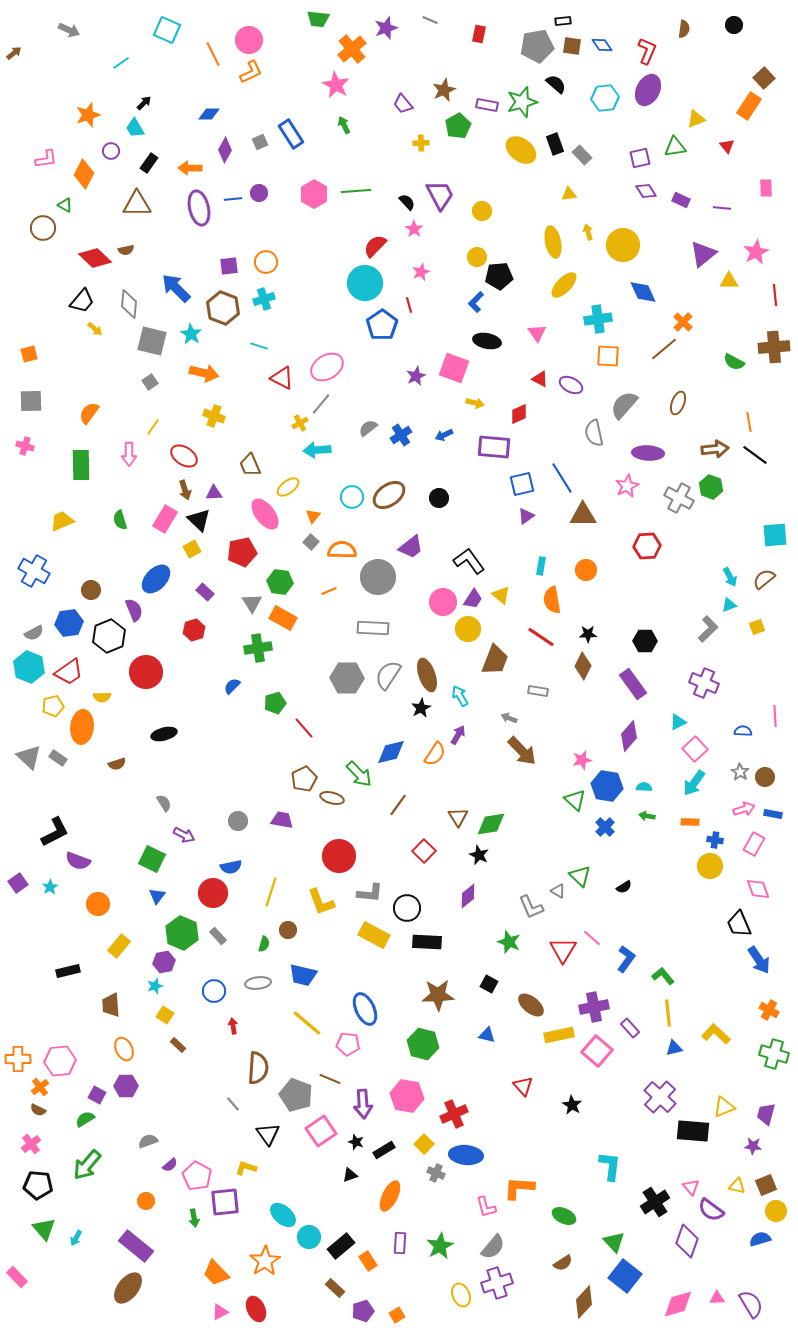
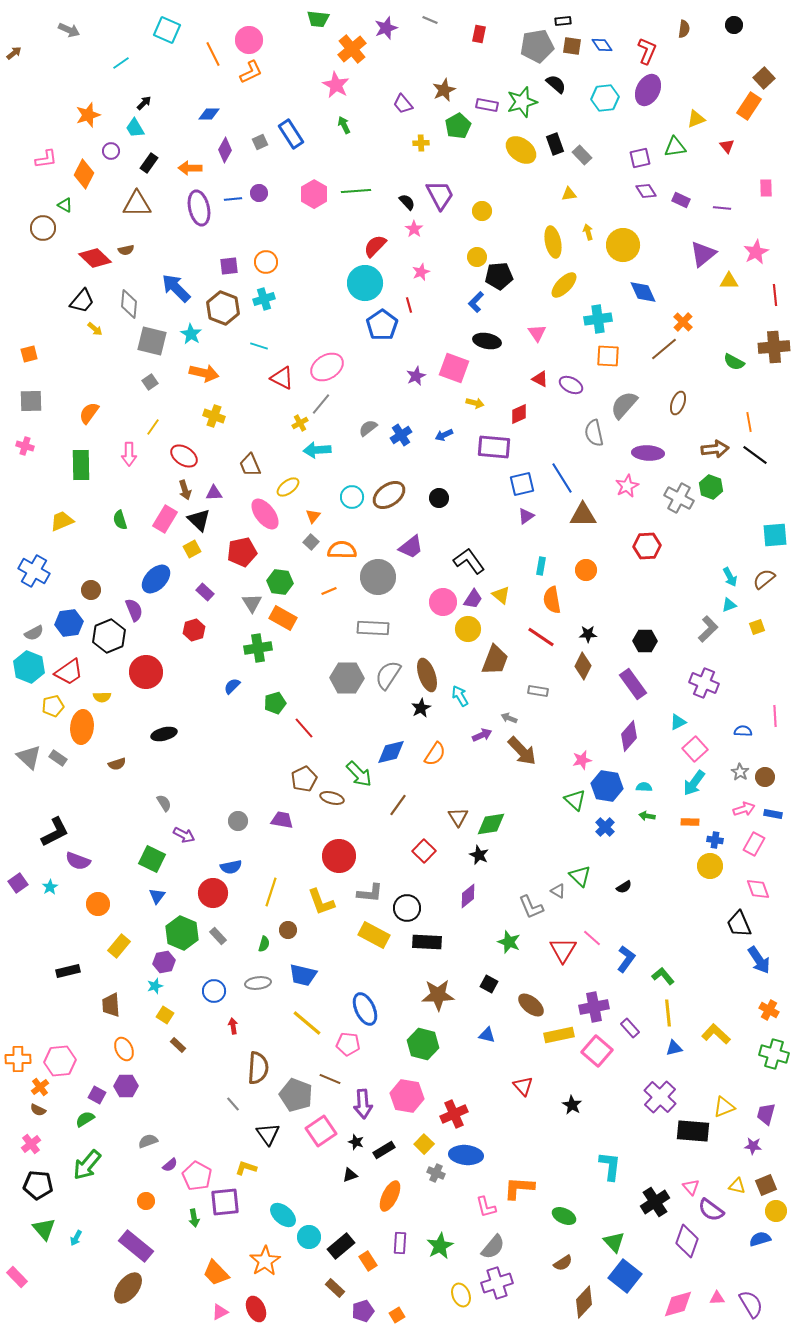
purple arrow at (458, 735): moved 24 px right; rotated 36 degrees clockwise
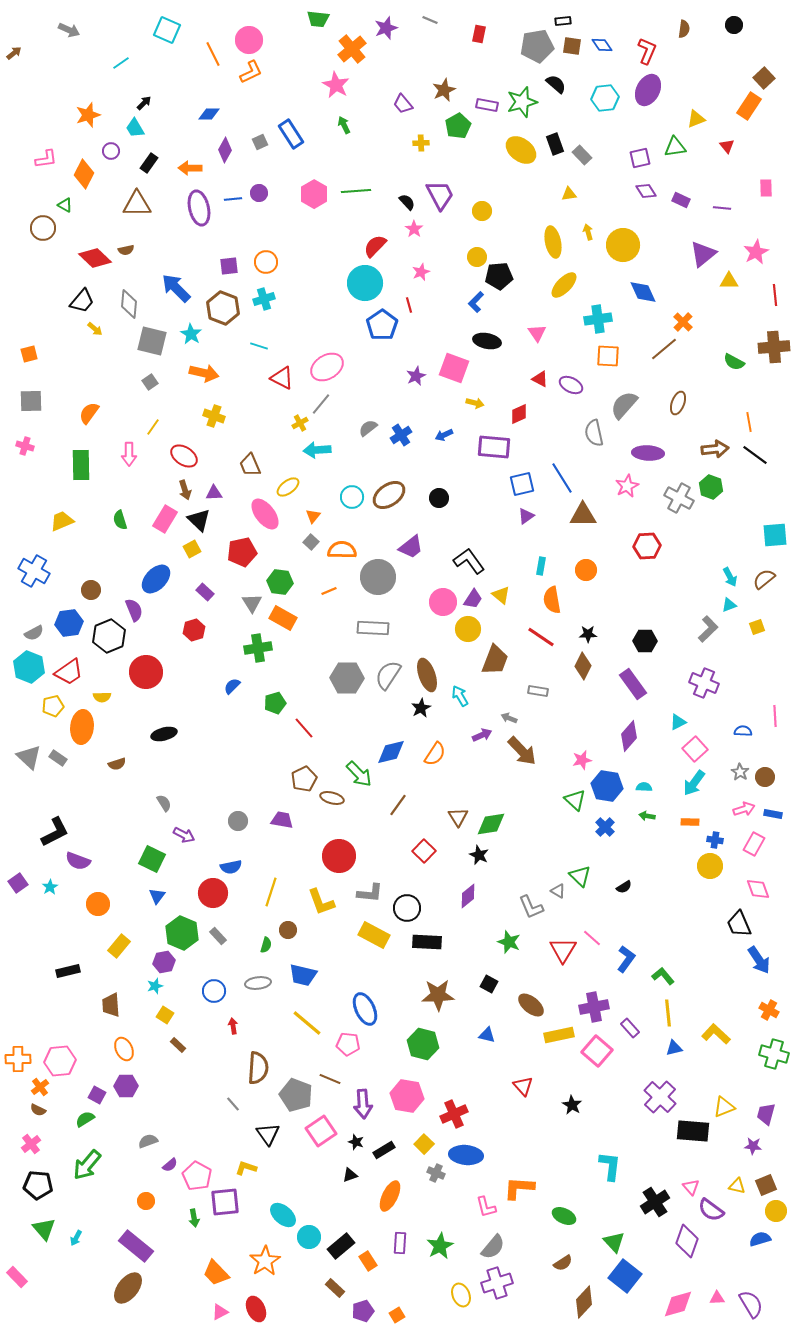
green semicircle at (264, 944): moved 2 px right, 1 px down
